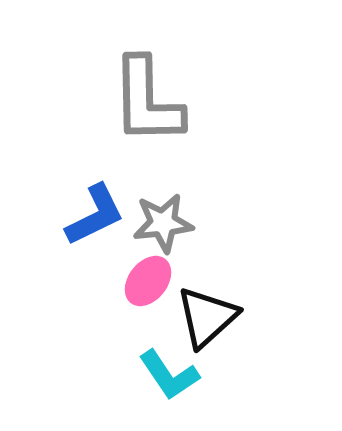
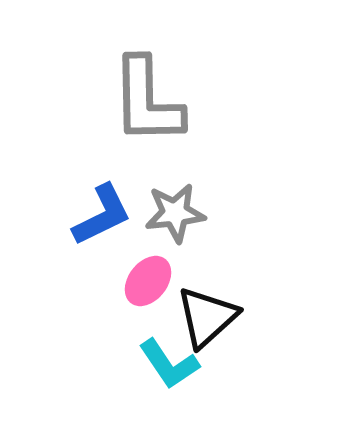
blue L-shape: moved 7 px right
gray star: moved 12 px right, 10 px up
cyan L-shape: moved 11 px up
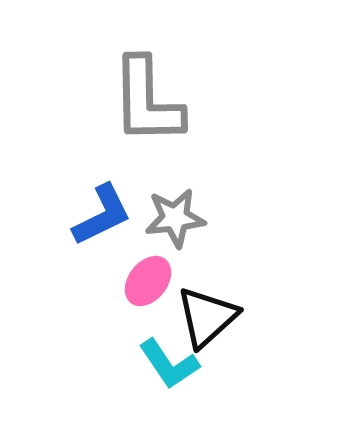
gray star: moved 5 px down
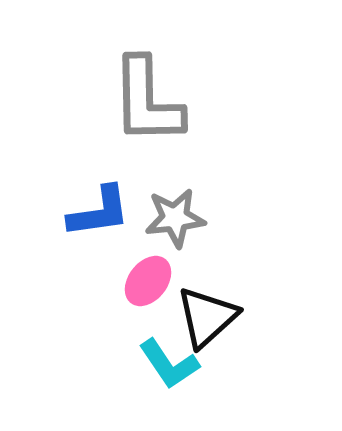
blue L-shape: moved 3 px left, 3 px up; rotated 18 degrees clockwise
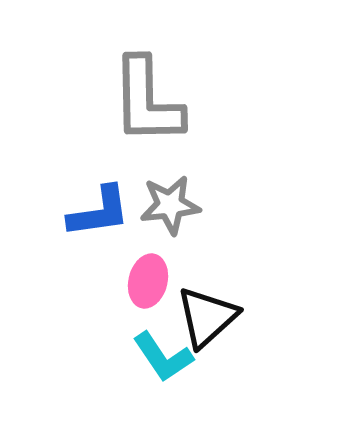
gray star: moved 5 px left, 13 px up
pink ellipse: rotated 24 degrees counterclockwise
cyan L-shape: moved 6 px left, 7 px up
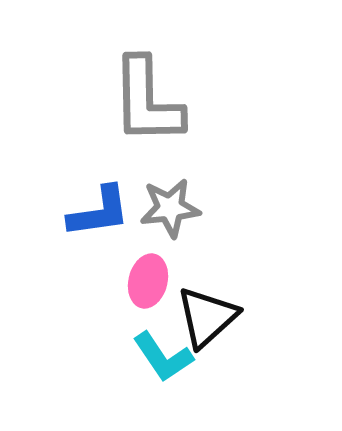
gray star: moved 3 px down
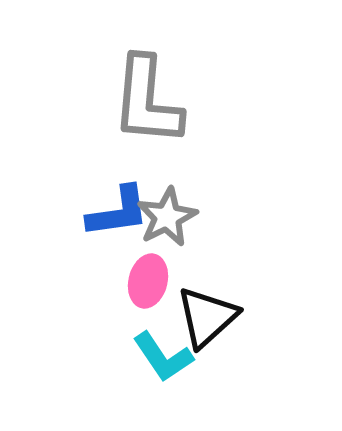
gray L-shape: rotated 6 degrees clockwise
gray star: moved 3 px left, 9 px down; rotated 20 degrees counterclockwise
blue L-shape: moved 19 px right
